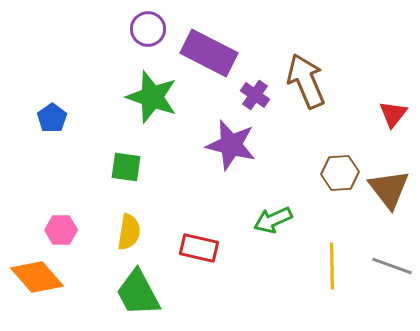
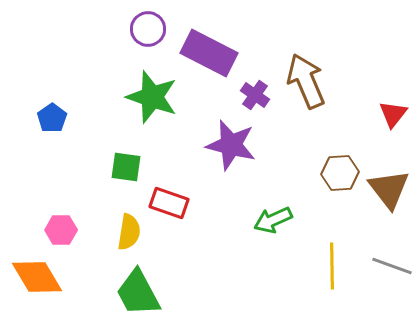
red rectangle: moved 30 px left, 45 px up; rotated 6 degrees clockwise
orange diamond: rotated 10 degrees clockwise
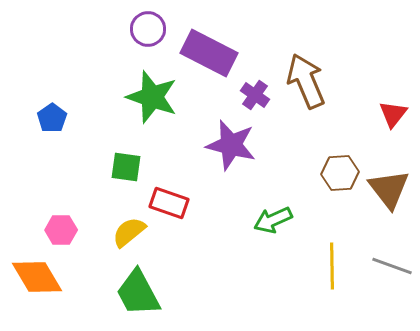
yellow semicircle: rotated 138 degrees counterclockwise
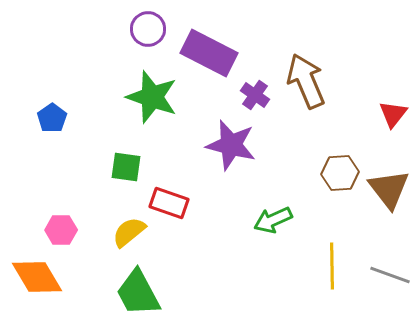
gray line: moved 2 px left, 9 px down
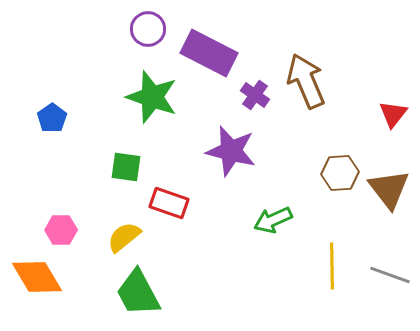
purple star: moved 6 px down
yellow semicircle: moved 5 px left, 5 px down
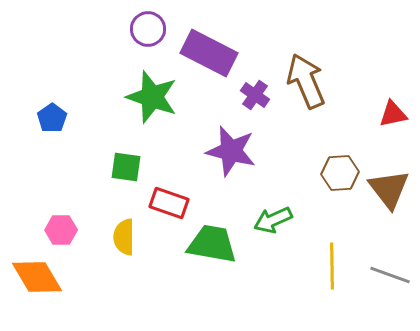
red triangle: rotated 40 degrees clockwise
yellow semicircle: rotated 51 degrees counterclockwise
green trapezoid: moved 74 px right, 49 px up; rotated 128 degrees clockwise
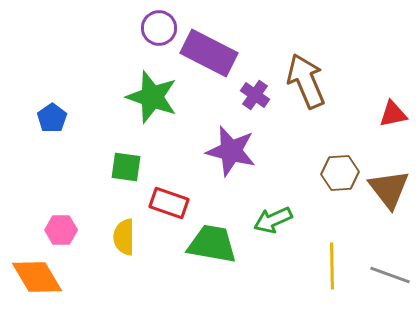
purple circle: moved 11 px right, 1 px up
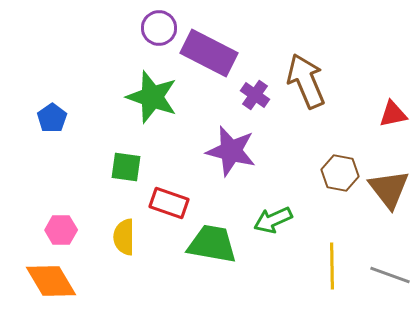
brown hexagon: rotated 15 degrees clockwise
orange diamond: moved 14 px right, 4 px down
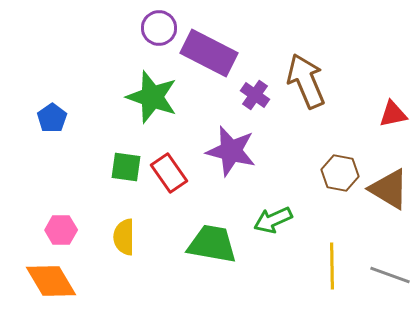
brown triangle: rotated 21 degrees counterclockwise
red rectangle: moved 30 px up; rotated 36 degrees clockwise
